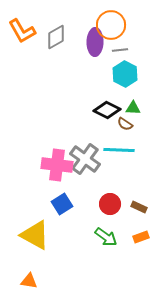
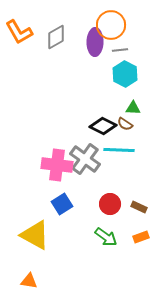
orange L-shape: moved 3 px left, 1 px down
black diamond: moved 4 px left, 16 px down
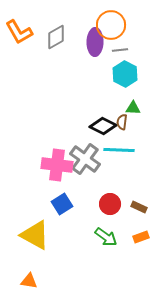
brown semicircle: moved 3 px left, 2 px up; rotated 63 degrees clockwise
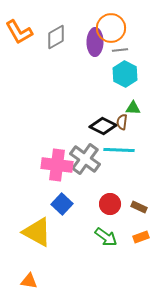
orange circle: moved 3 px down
blue square: rotated 15 degrees counterclockwise
yellow triangle: moved 2 px right, 3 px up
